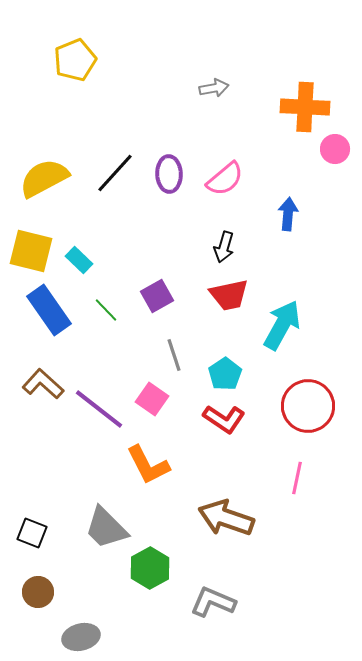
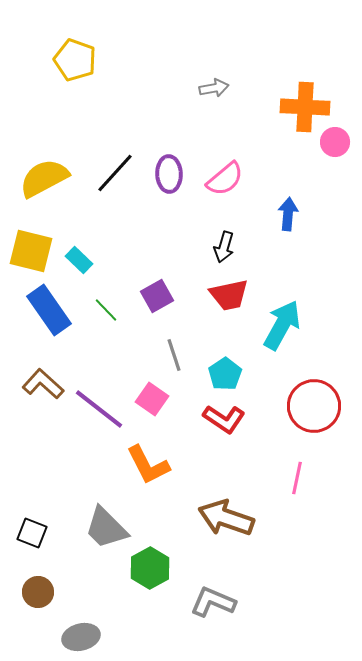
yellow pentagon: rotated 30 degrees counterclockwise
pink circle: moved 7 px up
red circle: moved 6 px right
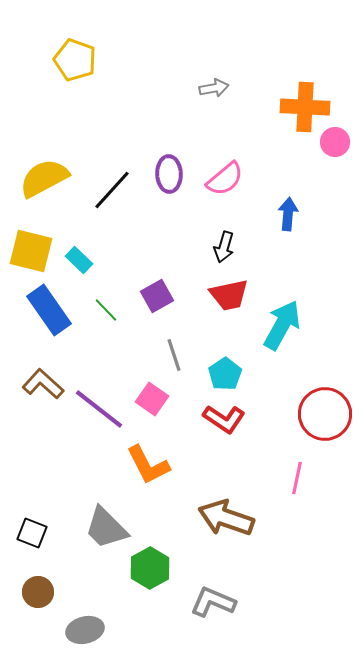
black line: moved 3 px left, 17 px down
red circle: moved 11 px right, 8 px down
gray ellipse: moved 4 px right, 7 px up
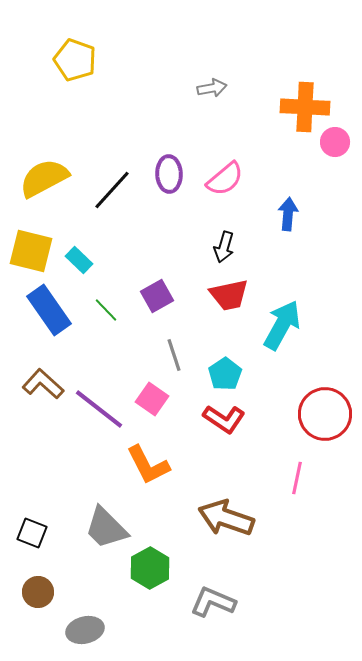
gray arrow: moved 2 px left
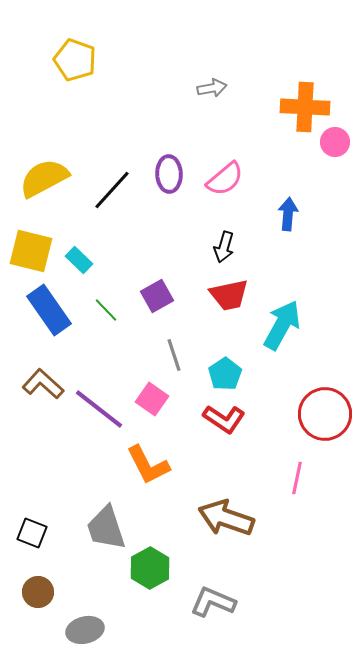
gray trapezoid: rotated 27 degrees clockwise
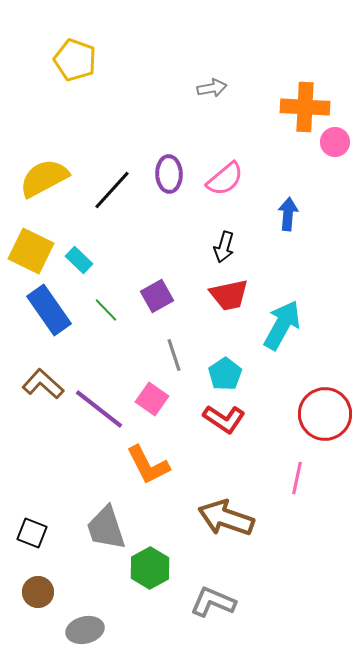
yellow square: rotated 12 degrees clockwise
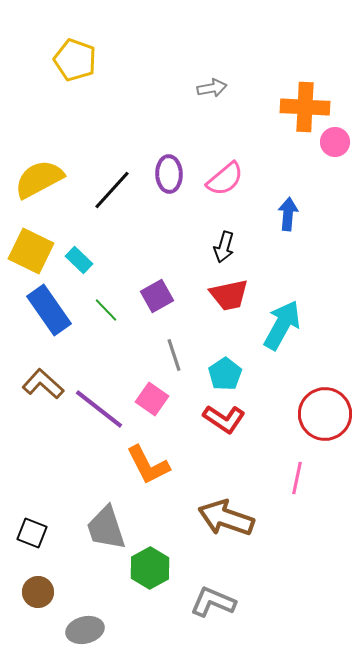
yellow semicircle: moved 5 px left, 1 px down
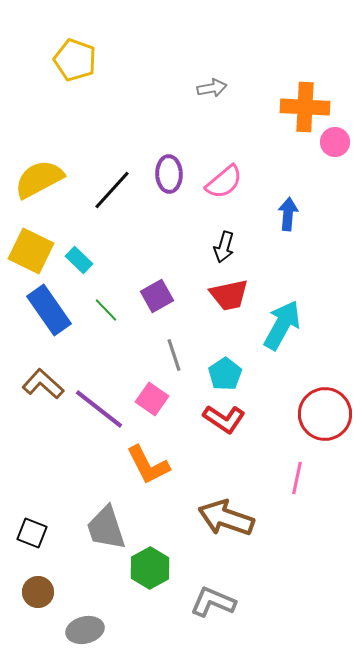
pink semicircle: moved 1 px left, 3 px down
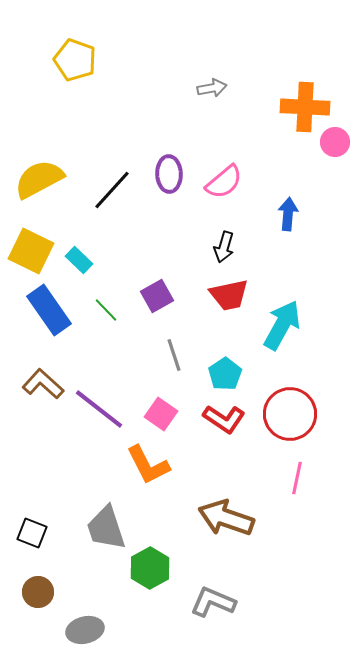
pink square: moved 9 px right, 15 px down
red circle: moved 35 px left
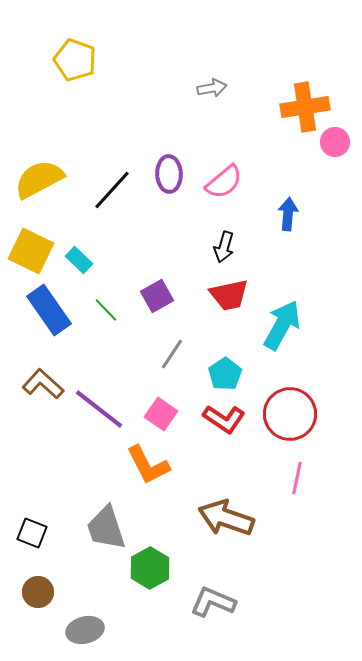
orange cross: rotated 12 degrees counterclockwise
gray line: moved 2 px left, 1 px up; rotated 52 degrees clockwise
